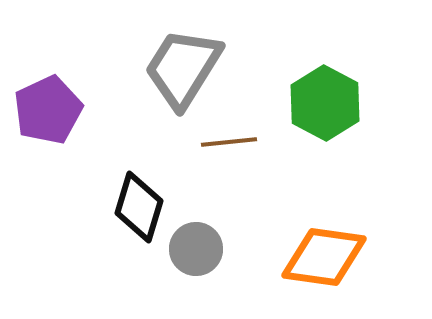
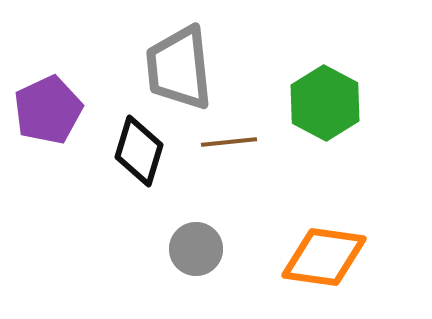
gray trapezoid: moved 4 px left; rotated 38 degrees counterclockwise
black diamond: moved 56 px up
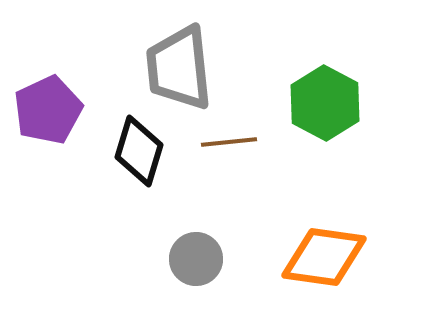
gray circle: moved 10 px down
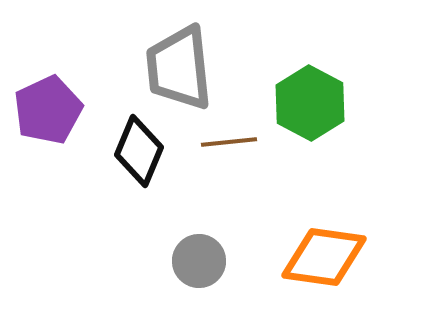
green hexagon: moved 15 px left
black diamond: rotated 6 degrees clockwise
gray circle: moved 3 px right, 2 px down
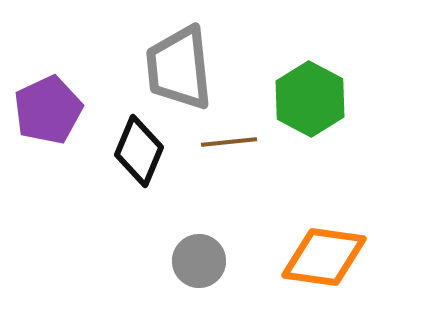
green hexagon: moved 4 px up
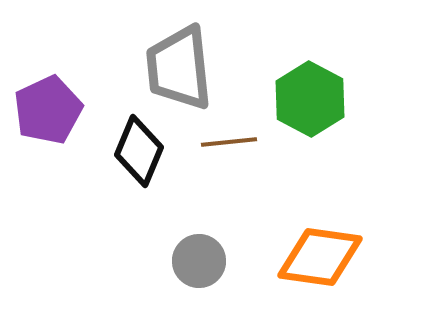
orange diamond: moved 4 px left
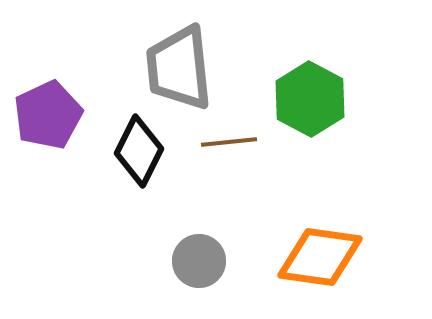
purple pentagon: moved 5 px down
black diamond: rotated 4 degrees clockwise
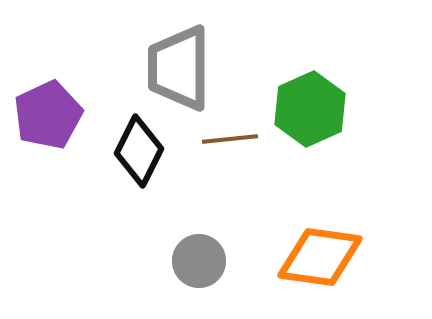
gray trapezoid: rotated 6 degrees clockwise
green hexagon: moved 10 px down; rotated 8 degrees clockwise
brown line: moved 1 px right, 3 px up
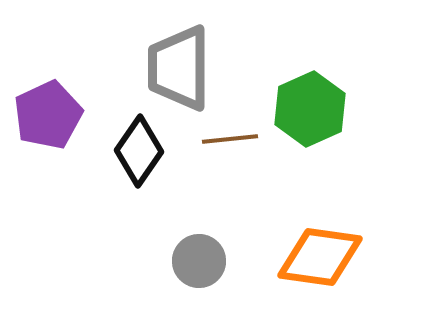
black diamond: rotated 8 degrees clockwise
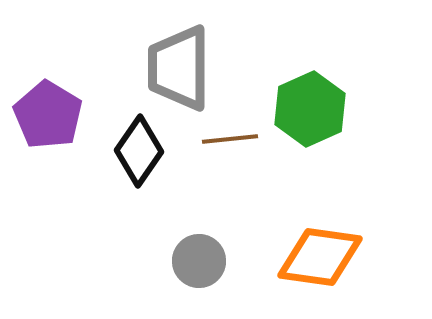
purple pentagon: rotated 16 degrees counterclockwise
